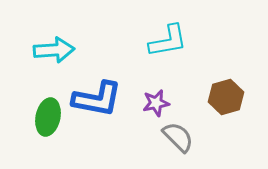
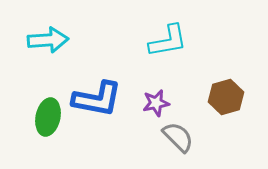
cyan arrow: moved 6 px left, 10 px up
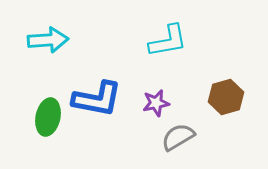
gray semicircle: rotated 76 degrees counterclockwise
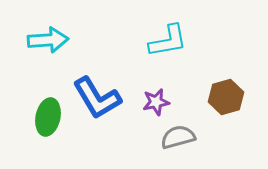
blue L-shape: moved 1 px up; rotated 48 degrees clockwise
purple star: moved 1 px up
gray semicircle: rotated 16 degrees clockwise
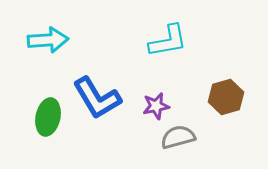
purple star: moved 4 px down
